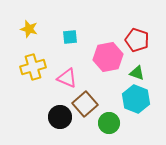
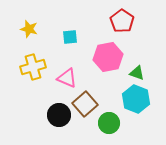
red pentagon: moved 15 px left, 19 px up; rotated 15 degrees clockwise
black circle: moved 1 px left, 2 px up
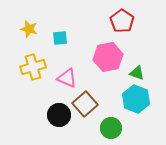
cyan square: moved 10 px left, 1 px down
green circle: moved 2 px right, 5 px down
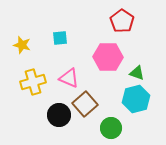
yellow star: moved 7 px left, 16 px down
pink hexagon: rotated 12 degrees clockwise
yellow cross: moved 15 px down
pink triangle: moved 2 px right
cyan hexagon: rotated 24 degrees clockwise
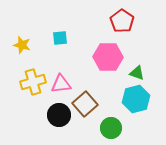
pink triangle: moved 8 px left, 6 px down; rotated 30 degrees counterclockwise
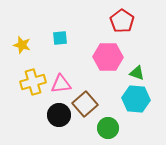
cyan hexagon: rotated 20 degrees clockwise
green circle: moved 3 px left
